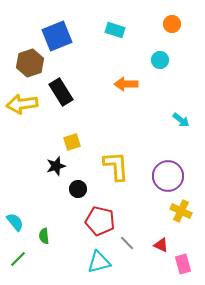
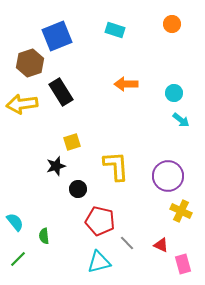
cyan circle: moved 14 px right, 33 px down
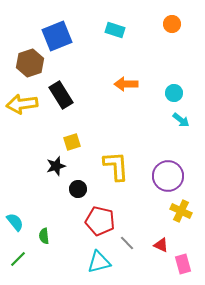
black rectangle: moved 3 px down
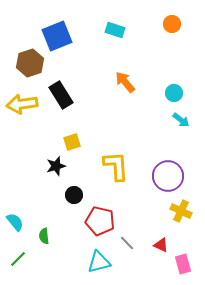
orange arrow: moved 1 px left, 2 px up; rotated 50 degrees clockwise
black circle: moved 4 px left, 6 px down
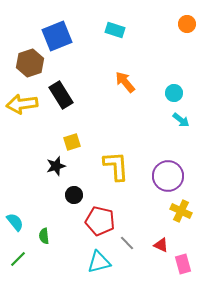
orange circle: moved 15 px right
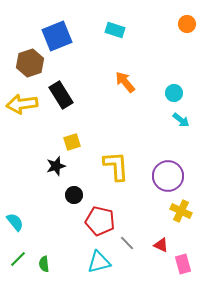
green semicircle: moved 28 px down
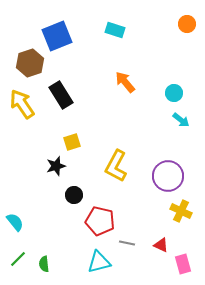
yellow arrow: rotated 64 degrees clockwise
yellow L-shape: rotated 148 degrees counterclockwise
gray line: rotated 35 degrees counterclockwise
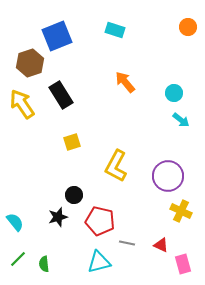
orange circle: moved 1 px right, 3 px down
black star: moved 2 px right, 51 px down
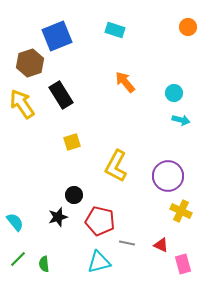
cyan arrow: rotated 24 degrees counterclockwise
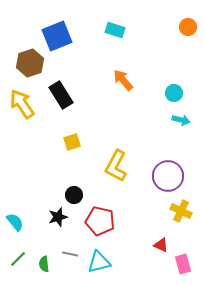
orange arrow: moved 2 px left, 2 px up
gray line: moved 57 px left, 11 px down
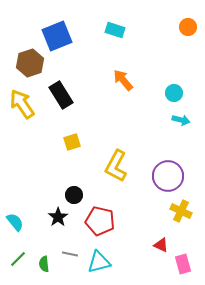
black star: rotated 18 degrees counterclockwise
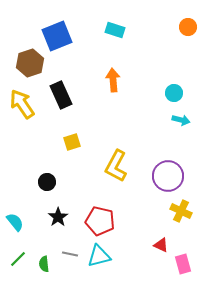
orange arrow: moved 10 px left; rotated 35 degrees clockwise
black rectangle: rotated 8 degrees clockwise
black circle: moved 27 px left, 13 px up
cyan triangle: moved 6 px up
